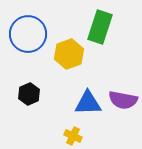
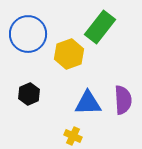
green rectangle: rotated 20 degrees clockwise
purple semicircle: rotated 104 degrees counterclockwise
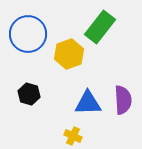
black hexagon: rotated 20 degrees counterclockwise
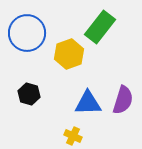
blue circle: moved 1 px left, 1 px up
purple semicircle: rotated 20 degrees clockwise
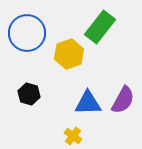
purple semicircle: rotated 12 degrees clockwise
yellow cross: rotated 12 degrees clockwise
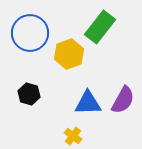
blue circle: moved 3 px right
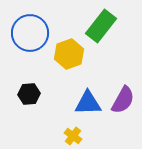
green rectangle: moved 1 px right, 1 px up
black hexagon: rotated 20 degrees counterclockwise
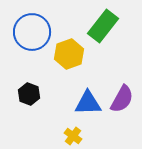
green rectangle: moved 2 px right
blue circle: moved 2 px right, 1 px up
black hexagon: rotated 25 degrees clockwise
purple semicircle: moved 1 px left, 1 px up
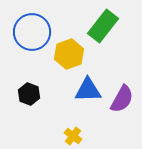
blue triangle: moved 13 px up
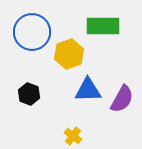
green rectangle: rotated 52 degrees clockwise
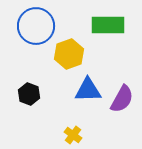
green rectangle: moved 5 px right, 1 px up
blue circle: moved 4 px right, 6 px up
yellow cross: moved 1 px up
